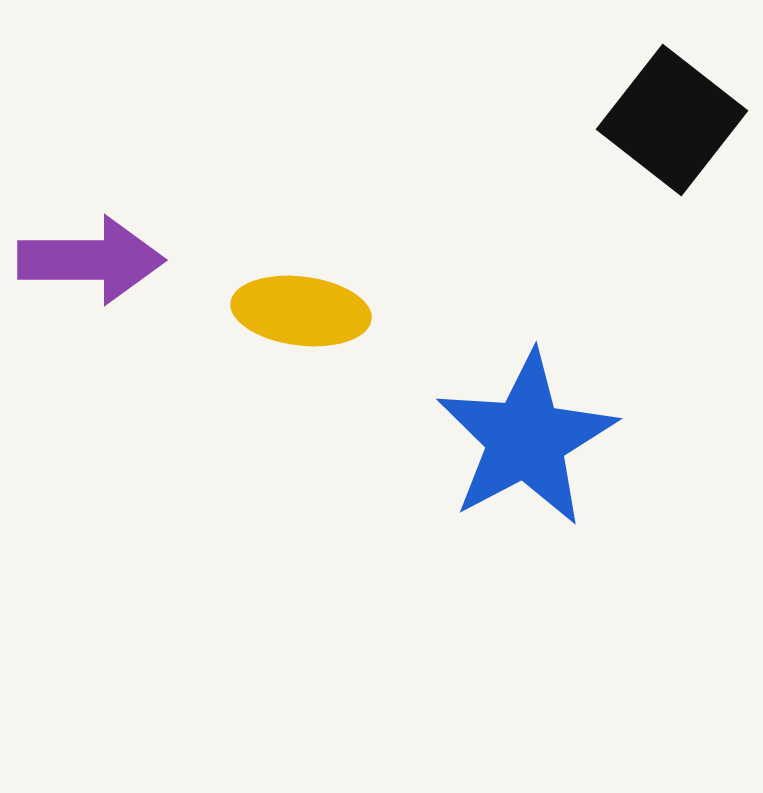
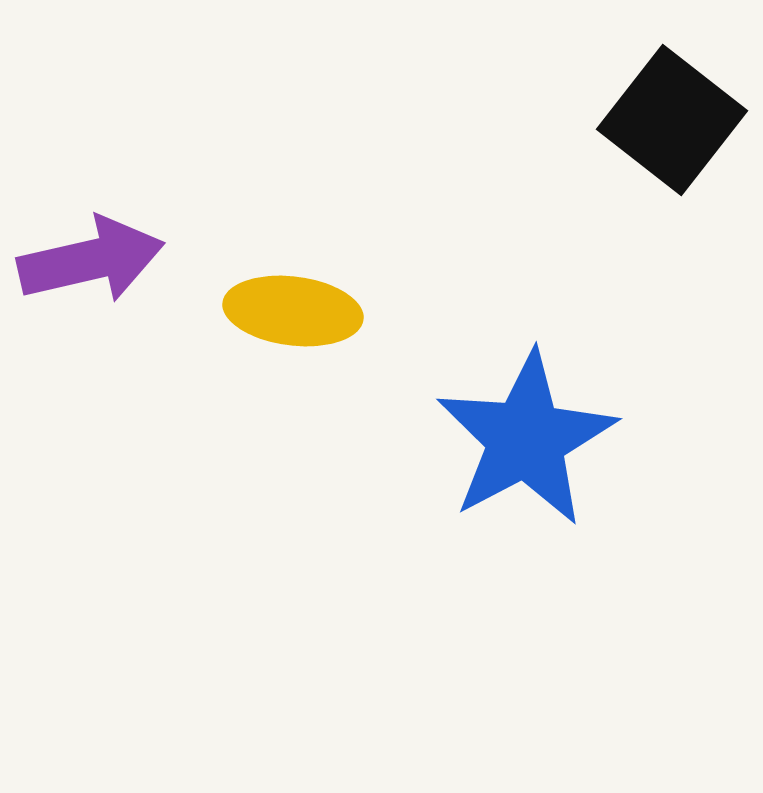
purple arrow: rotated 13 degrees counterclockwise
yellow ellipse: moved 8 px left
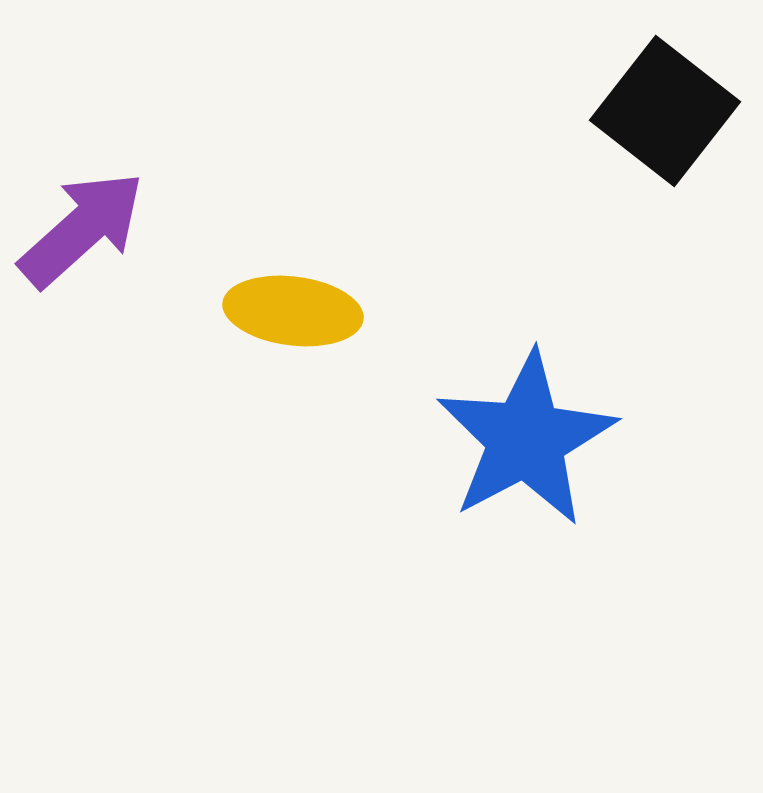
black square: moved 7 px left, 9 px up
purple arrow: moved 9 px left, 31 px up; rotated 29 degrees counterclockwise
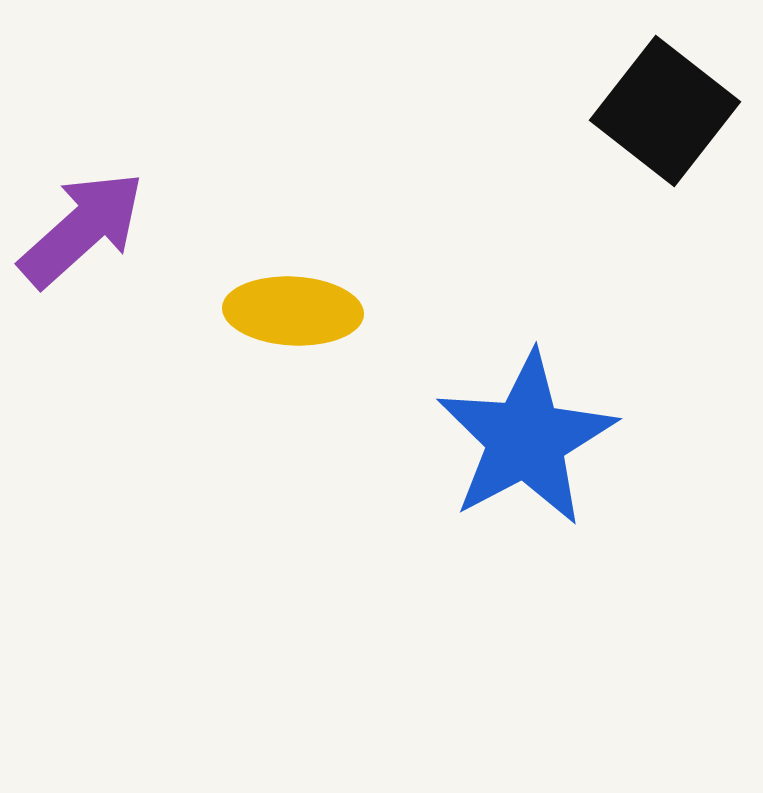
yellow ellipse: rotated 4 degrees counterclockwise
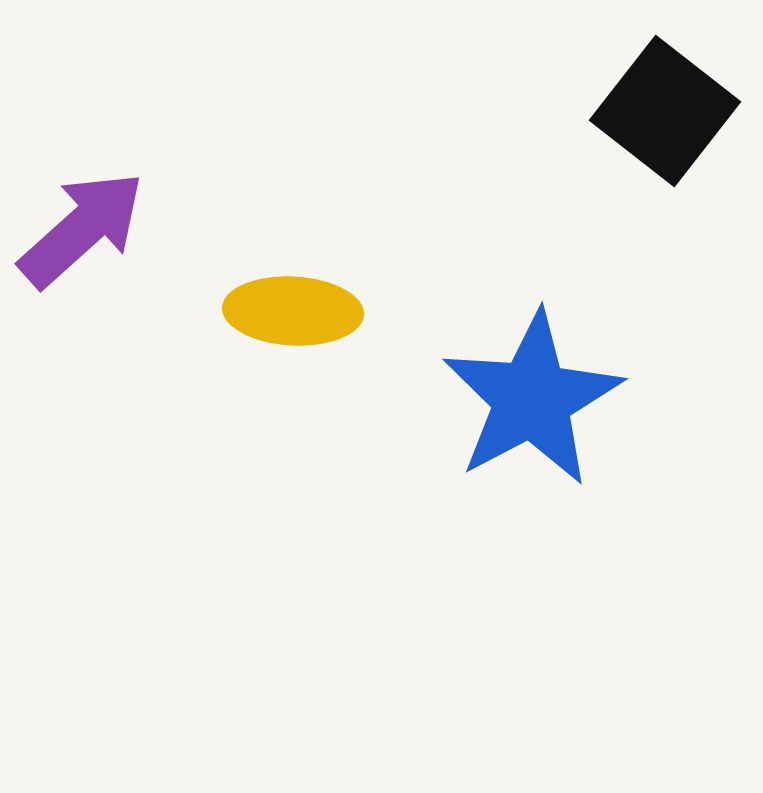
blue star: moved 6 px right, 40 px up
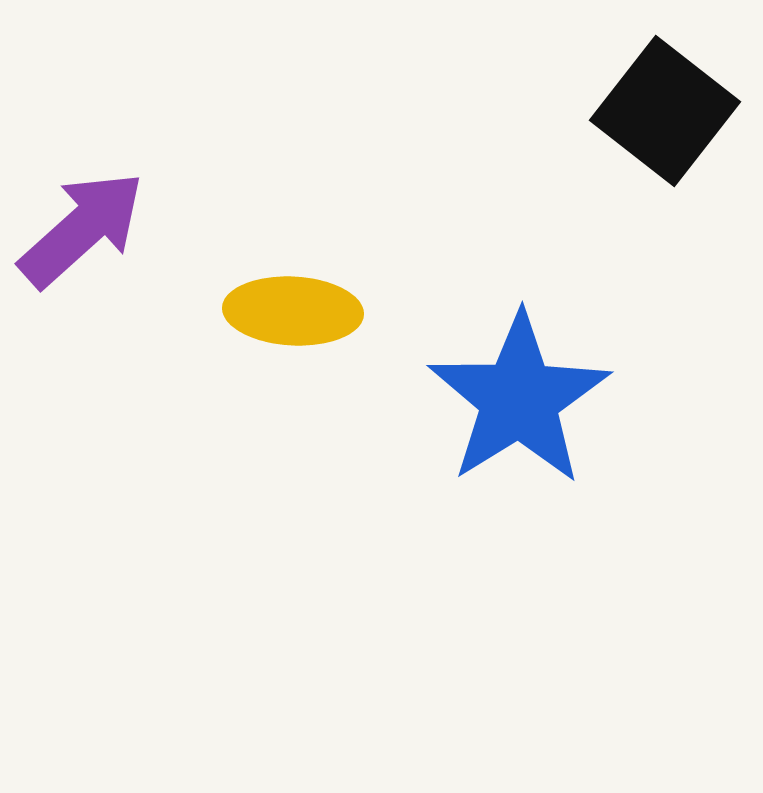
blue star: moved 13 px left; rotated 4 degrees counterclockwise
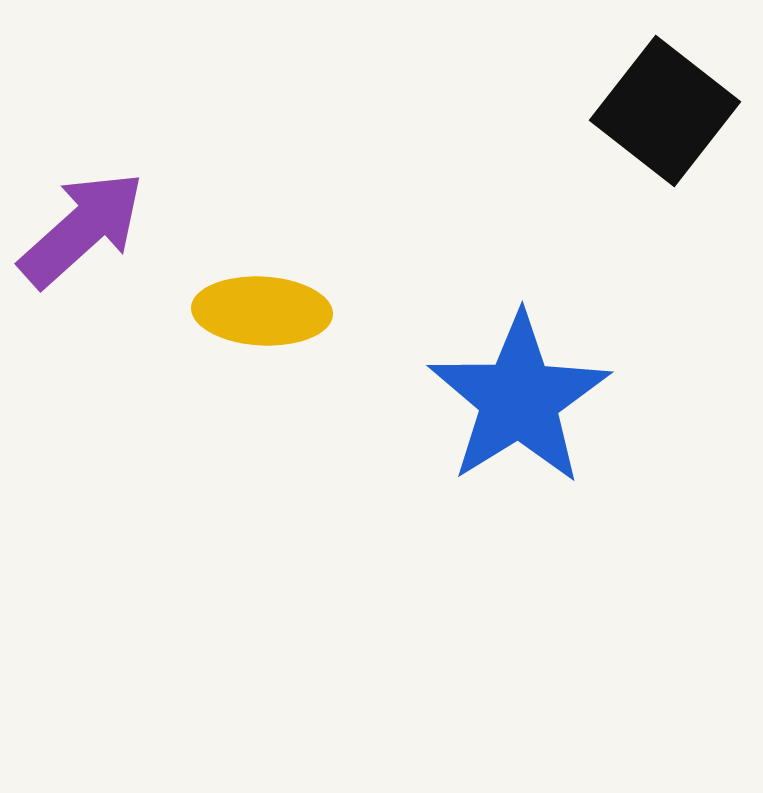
yellow ellipse: moved 31 px left
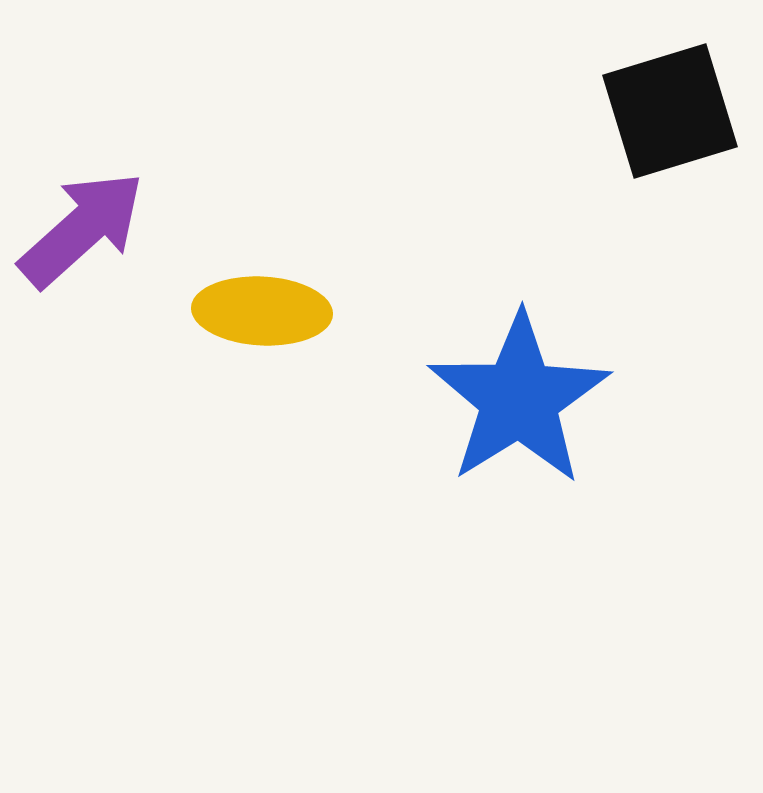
black square: moved 5 px right; rotated 35 degrees clockwise
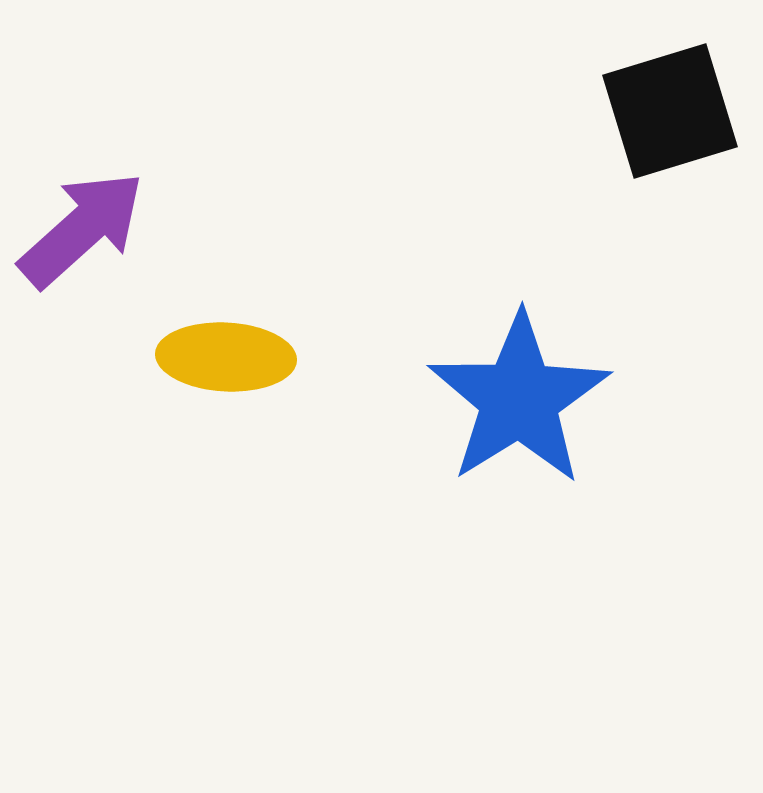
yellow ellipse: moved 36 px left, 46 px down
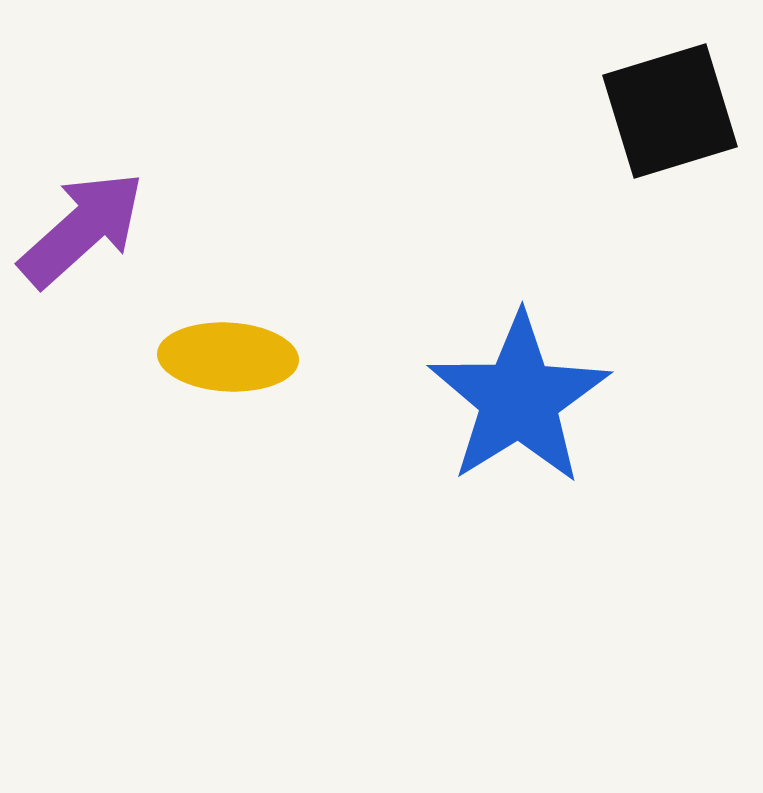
yellow ellipse: moved 2 px right
